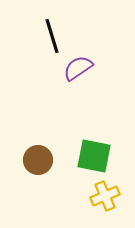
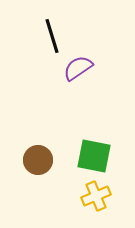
yellow cross: moved 9 px left
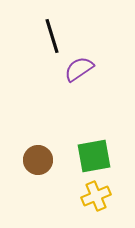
purple semicircle: moved 1 px right, 1 px down
green square: rotated 21 degrees counterclockwise
